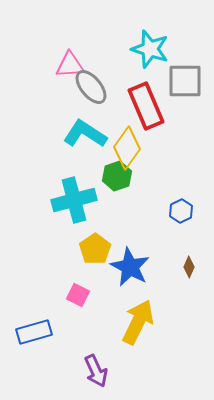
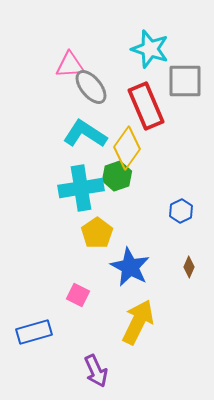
cyan cross: moved 7 px right, 12 px up; rotated 6 degrees clockwise
yellow pentagon: moved 2 px right, 16 px up
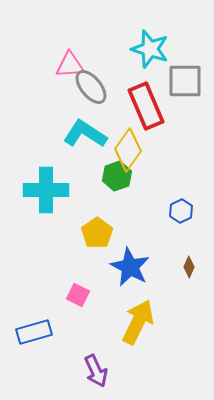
yellow diamond: moved 1 px right, 2 px down
cyan cross: moved 35 px left, 2 px down; rotated 9 degrees clockwise
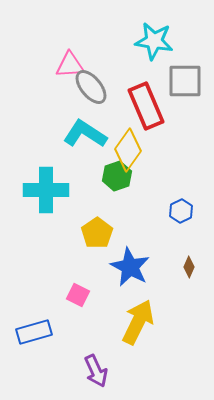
cyan star: moved 4 px right, 8 px up; rotated 9 degrees counterclockwise
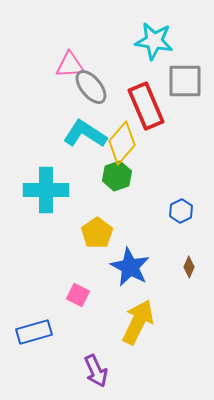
yellow diamond: moved 6 px left, 7 px up; rotated 6 degrees clockwise
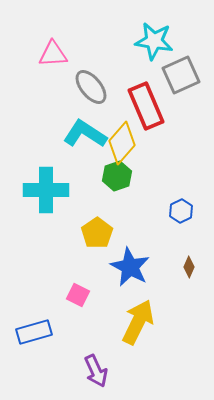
pink triangle: moved 17 px left, 11 px up
gray square: moved 4 px left, 6 px up; rotated 24 degrees counterclockwise
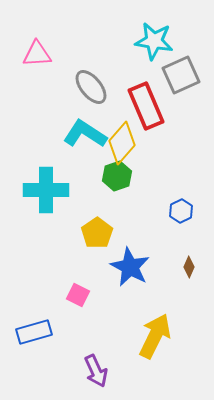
pink triangle: moved 16 px left
yellow arrow: moved 17 px right, 14 px down
